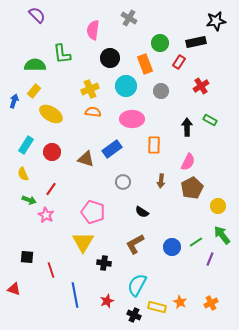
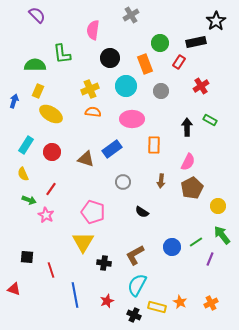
gray cross at (129, 18): moved 2 px right, 3 px up; rotated 28 degrees clockwise
black star at (216, 21): rotated 24 degrees counterclockwise
yellow rectangle at (34, 91): moved 4 px right; rotated 16 degrees counterclockwise
brown L-shape at (135, 244): moved 11 px down
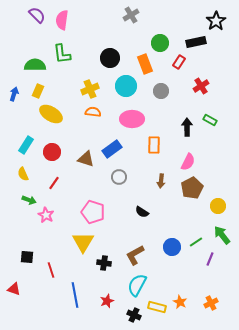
pink semicircle at (93, 30): moved 31 px left, 10 px up
blue arrow at (14, 101): moved 7 px up
gray circle at (123, 182): moved 4 px left, 5 px up
red line at (51, 189): moved 3 px right, 6 px up
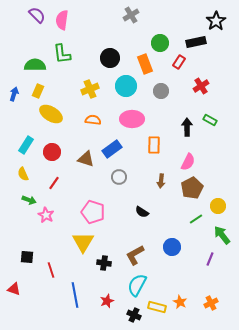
orange semicircle at (93, 112): moved 8 px down
green line at (196, 242): moved 23 px up
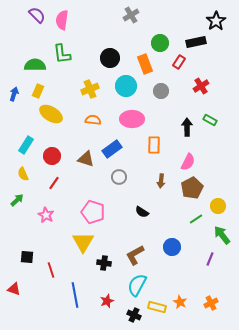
red circle at (52, 152): moved 4 px down
green arrow at (29, 200): moved 12 px left; rotated 64 degrees counterclockwise
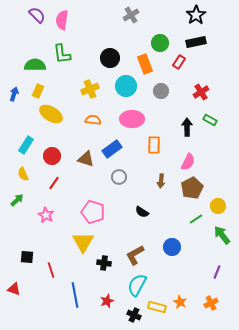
black star at (216, 21): moved 20 px left, 6 px up
red cross at (201, 86): moved 6 px down
purple line at (210, 259): moved 7 px right, 13 px down
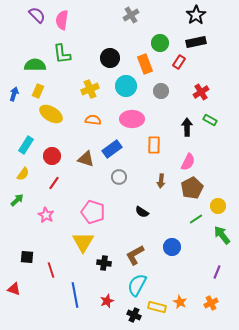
yellow semicircle at (23, 174): rotated 120 degrees counterclockwise
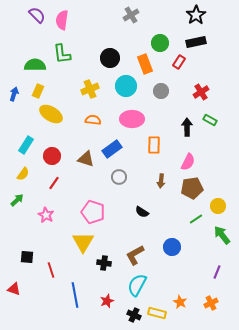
brown pentagon at (192, 188): rotated 20 degrees clockwise
yellow rectangle at (157, 307): moved 6 px down
